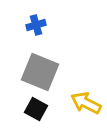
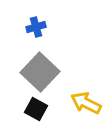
blue cross: moved 2 px down
gray square: rotated 21 degrees clockwise
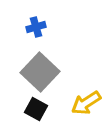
yellow arrow: rotated 60 degrees counterclockwise
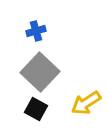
blue cross: moved 4 px down
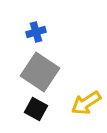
blue cross: moved 1 px down
gray square: rotated 9 degrees counterclockwise
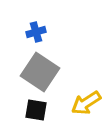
black square: moved 1 px down; rotated 20 degrees counterclockwise
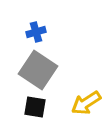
gray square: moved 2 px left, 2 px up
black square: moved 1 px left, 3 px up
